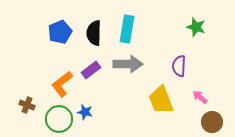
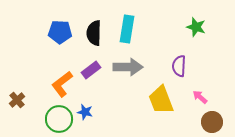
blue pentagon: rotated 25 degrees clockwise
gray arrow: moved 3 px down
brown cross: moved 10 px left, 5 px up; rotated 28 degrees clockwise
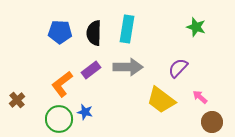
purple semicircle: moved 1 px left, 2 px down; rotated 40 degrees clockwise
yellow trapezoid: rotated 32 degrees counterclockwise
